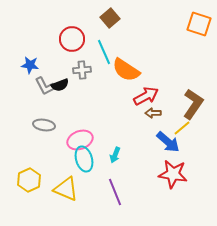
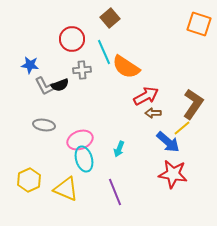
orange semicircle: moved 3 px up
cyan arrow: moved 4 px right, 6 px up
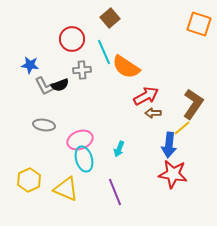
blue arrow: moved 1 px right, 3 px down; rotated 55 degrees clockwise
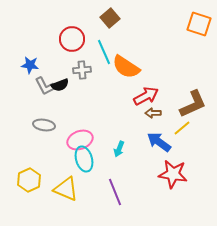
brown L-shape: rotated 32 degrees clockwise
blue arrow: moved 10 px left, 3 px up; rotated 120 degrees clockwise
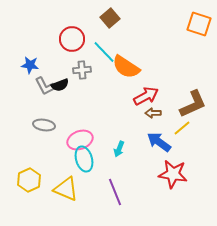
cyan line: rotated 20 degrees counterclockwise
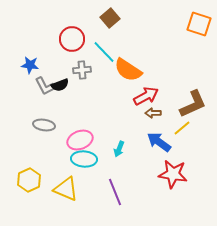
orange semicircle: moved 2 px right, 3 px down
cyan ellipse: rotated 70 degrees counterclockwise
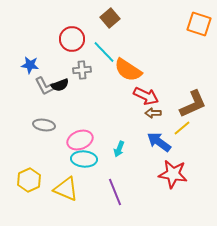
red arrow: rotated 55 degrees clockwise
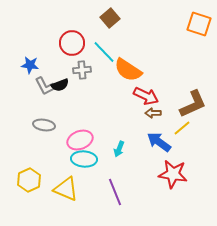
red circle: moved 4 px down
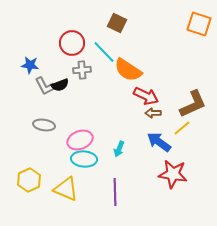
brown square: moved 7 px right, 5 px down; rotated 24 degrees counterclockwise
purple line: rotated 20 degrees clockwise
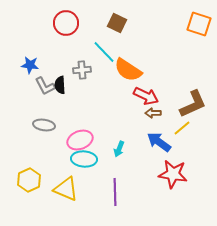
red circle: moved 6 px left, 20 px up
black semicircle: rotated 108 degrees clockwise
